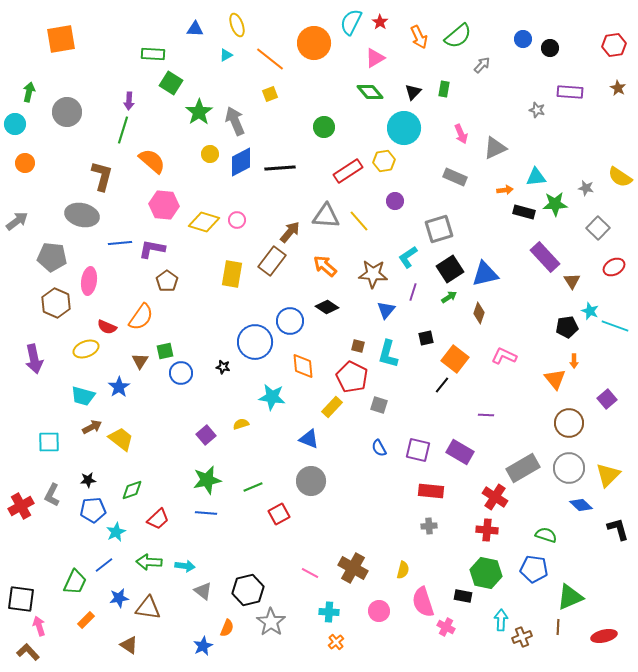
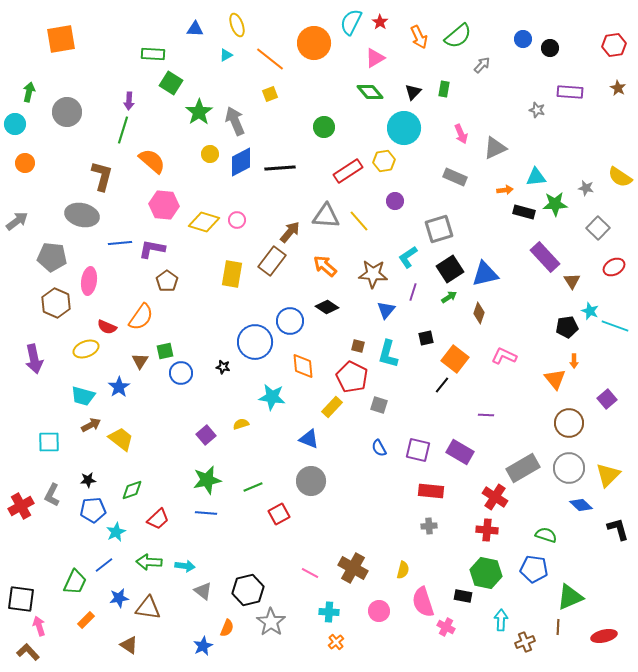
brown arrow at (92, 427): moved 1 px left, 2 px up
brown cross at (522, 637): moved 3 px right, 5 px down
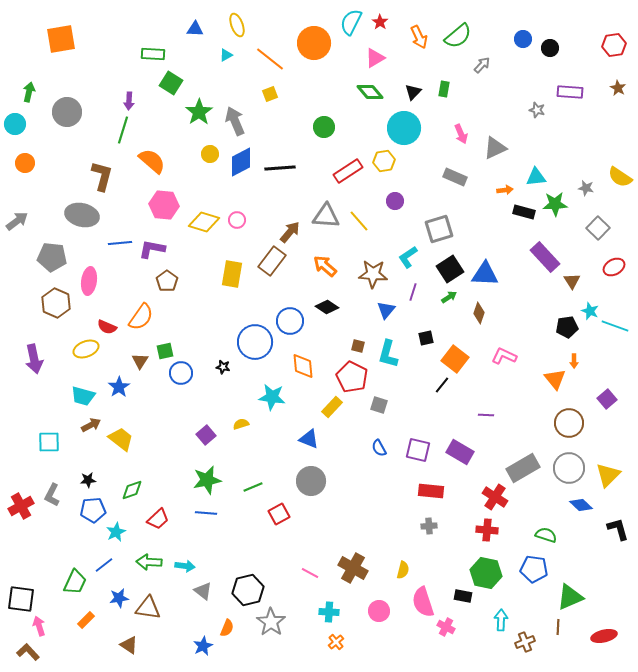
blue triangle at (485, 274): rotated 16 degrees clockwise
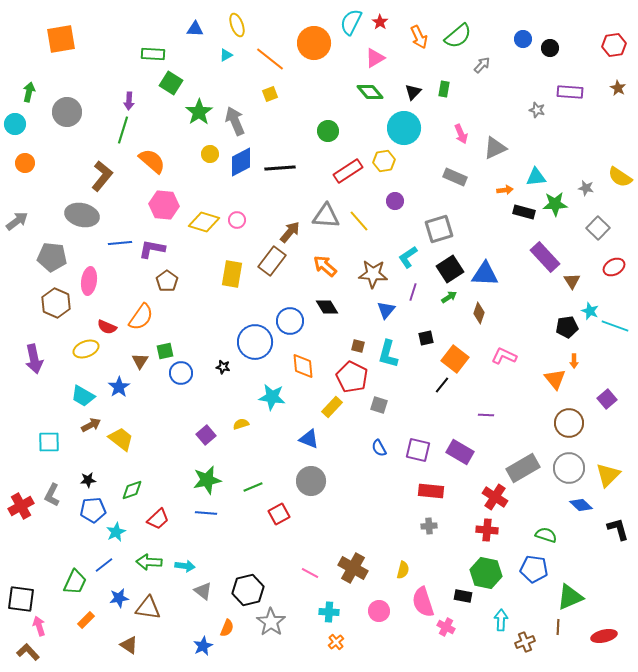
green circle at (324, 127): moved 4 px right, 4 px down
brown L-shape at (102, 176): rotated 24 degrees clockwise
black diamond at (327, 307): rotated 25 degrees clockwise
cyan trapezoid at (83, 396): rotated 15 degrees clockwise
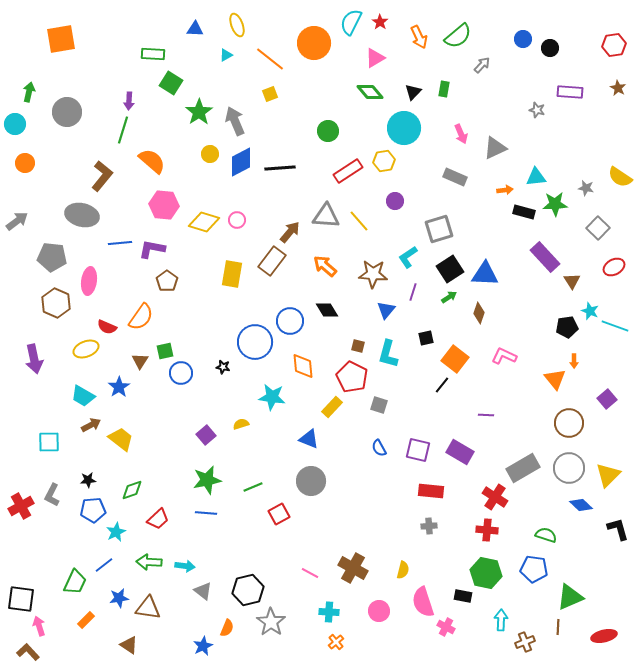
black diamond at (327, 307): moved 3 px down
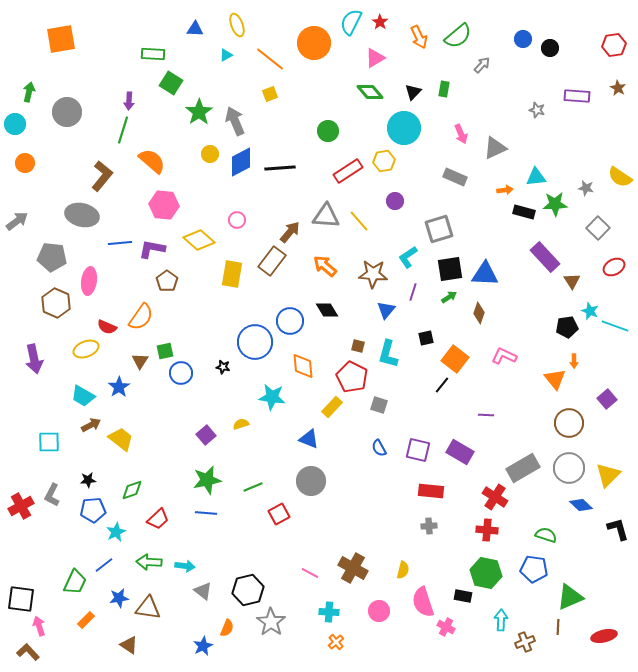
purple rectangle at (570, 92): moved 7 px right, 4 px down
yellow diamond at (204, 222): moved 5 px left, 18 px down; rotated 24 degrees clockwise
black square at (450, 269): rotated 24 degrees clockwise
